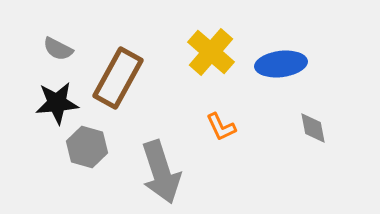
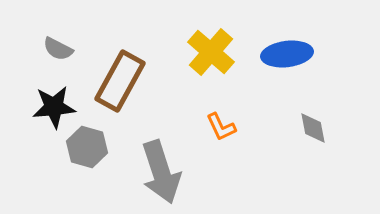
blue ellipse: moved 6 px right, 10 px up
brown rectangle: moved 2 px right, 3 px down
black star: moved 3 px left, 4 px down
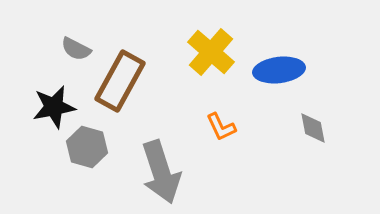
gray semicircle: moved 18 px right
blue ellipse: moved 8 px left, 16 px down
black star: rotated 6 degrees counterclockwise
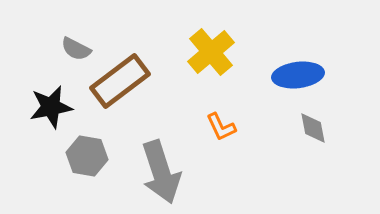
yellow cross: rotated 9 degrees clockwise
blue ellipse: moved 19 px right, 5 px down
brown rectangle: rotated 24 degrees clockwise
black star: moved 3 px left
gray hexagon: moved 9 px down; rotated 6 degrees counterclockwise
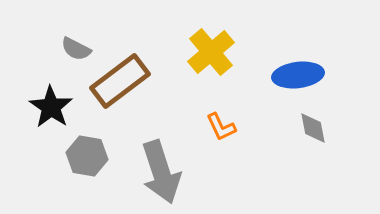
black star: rotated 27 degrees counterclockwise
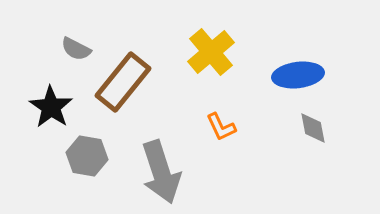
brown rectangle: moved 3 px right, 1 px down; rotated 14 degrees counterclockwise
